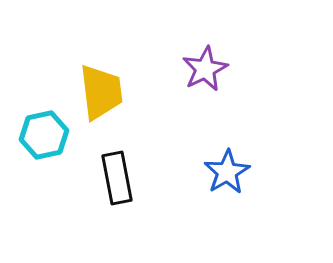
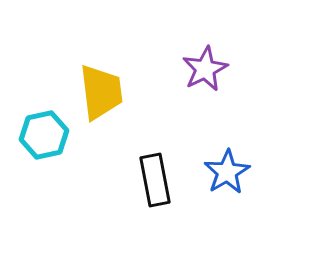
black rectangle: moved 38 px right, 2 px down
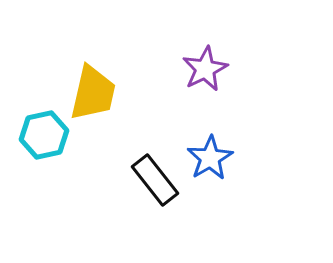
yellow trapezoid: moved 8 px left, 1 px down; rotated 20 degrees clockwise
blue star: moved 17 px left, 14 px up
black rectangle: rotated 27 degrees counterclockwise
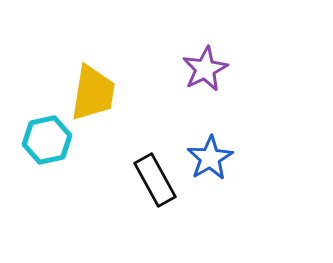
yellow trapezoid: rotated 4 degrees counterclockwise
cyan hexagon: moved 3 px right, 5 px down
black rectangle: rotated 9 degrees clockwise
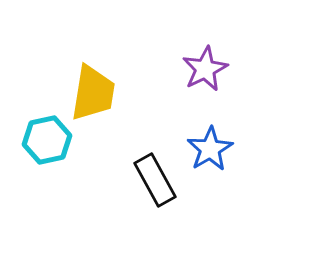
blue star: moved 9 px up
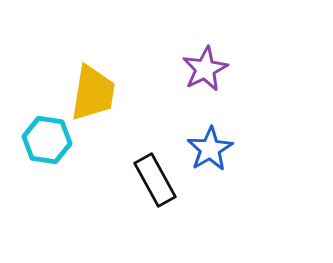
cyan hexagon: rotated 21 degrees clockwise
